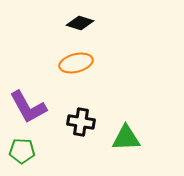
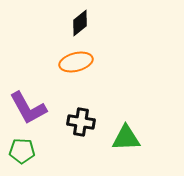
black diamond: rotated 56 degrees counterclockwise
orange ellipse: moved 1 px up
purple L-shape: moved 1 px down
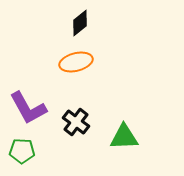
black cross: moved 5 px left; rotated 28 degrees clockwise
green triangle: moved 2 px left, 1 px up
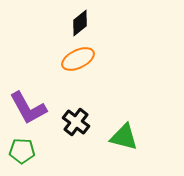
orange ellipse: moved 2 px right, 3 px up; rotated 12 degrees counterclockwise
green triangle: rotated 16 degrees clockwise
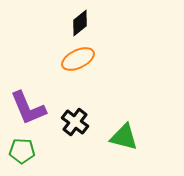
purple L-shape: rotated 6 degrees clockwise
black cross: moved 1 px left
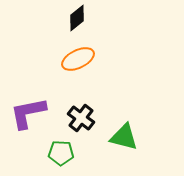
black diamond: moved 3 px left, 5 px up
purple L-shape: moved 5 px down; rotated 102 degrees clockwise
black cross: moved 6 px right, 4 px up
green pentagon: moved 39 px right, 2 px down
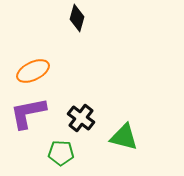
black diamond: rotated 36 degrees counterclockwise
orange ellipse: moved 45 px left, 12 px down
